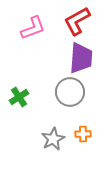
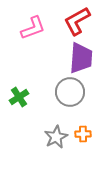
gray star: moved 3 px right, 2 px up
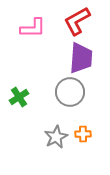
pink L-shape: rotated 20 degrees clockwise
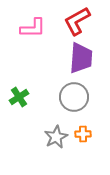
gray circle: moved 4 px right, 5 px down
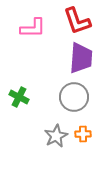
red L-shape: rotated 80 degrees counterclockwise
green cross: rotated 30 degrees counterclockwise
gray star: moved 1 px up
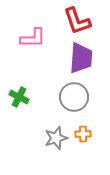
pink L-shape: moved 10 px down
gray star: moved 2 px down; rotated 10 degrees clockwise
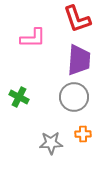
red L-shape: moved 2 px up
purple trapezoid: moved 2 px left, 2 px down
gray star: moved 5 px left, 5 px down; rotated 15 degrees clockwise
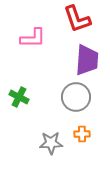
purple trapezoid: moved 8 px right
gray circle: moved 2 px right
orange cross: moved 1 px left
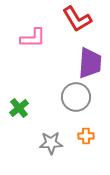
red L-shape: rotated 12 degrees counterclockwise
purple trapezoid: moved 3 px right, 3 px down
green cross: moved 11 px down; rotated 24 degrees clockwise
orange cross: moved 4 px right, 2 px down
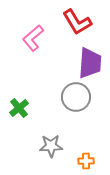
red L-shape: moved 3 px down
pink L-shape: rotated 140 degrees clockwise
orange cross: moved 25 px down
gray star: moved 3 px down
